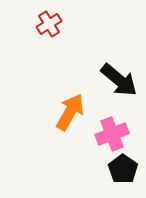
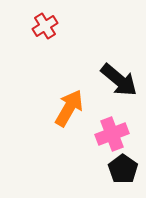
red cross: moved 4 px left, 2 px down
orange arrow: moved 1 px left, 4 px up
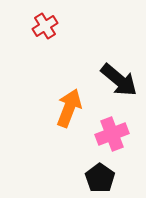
orange arrow: rotated 9 degrees counterclockwise
black pentagon: moved 23 px left, 9 px down
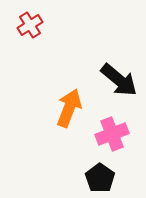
red cross: moved 15 px left, 1 px up
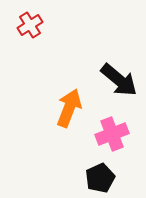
black pentagon: rotated 12 degrees clockwise
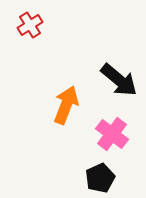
orange arrow: moved 3 px left, 3 px up
pink cross: rotated 32 degrees counterclockwise
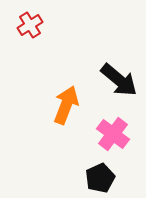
pink cross: moved 1 px right
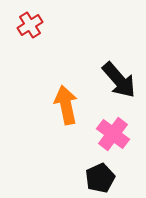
black arrow: rotated 9 degrees clockwise
orange arrow: rotated 33 degrees counterclockwise
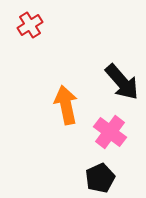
black arrow: moved 3 px right, 2 px down
pink cross: moved 3 px left, 2 px up
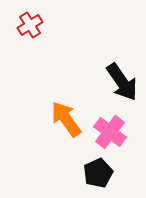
black arrow: rotated 6 degrees clockwise
orange arrow: moved 14 px down; rotated 24 degrees counterclockwise
black pentagon: moved 2 px left, 5 px up
